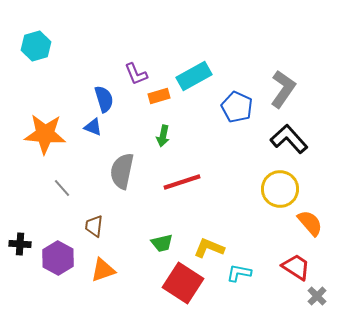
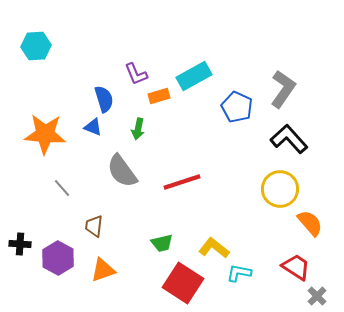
cyan hexagon: rotated 12 degrees clockwise
green arrow: moved 25 px left, 7 px up
gray semicircle: rotated 48 degrees counterclockwise
yellow L-shape: moved 5 px right; rotated 16 degrees clockwise
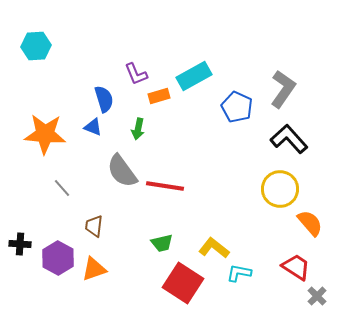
red line: moved 17 px left, 4 px down; rotated 27 degrees clockwise
orange triangle: moved 9 px left, 1 px up
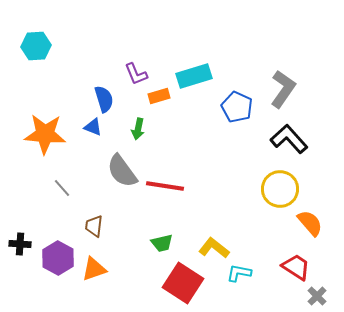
cyan rectangle: rotated 12 degrees clockwise
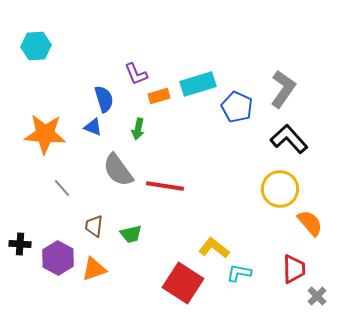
cyan rectangle: moved 4 px right, 8 px down
gray semicircle: moved 4 px left, 1 px up
green trapezoid: moved 31 px left, 9 px up
red trapezoid: moved 2 px left, 2 px down; rotated 56 degrees clockwise
